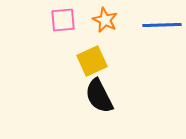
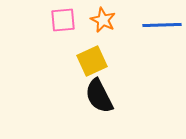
orange star: moved 2 px left
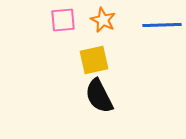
yellow square: moved 2 px right, 1 px up; rotated 12 degrees clockwise
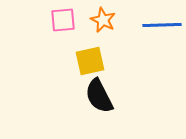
yellow square: moved 4 px left, 1 px down
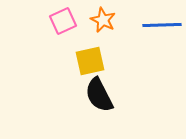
pink square: moved 1 px down; rotated 20 degrees counterclockwise
black semicircle: moved 1 px up
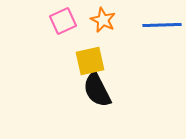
black semicircle: moved 2 px left, 5 px up
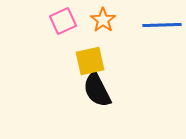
orange star: rotated 10 degrees clockwise
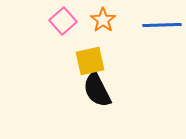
pink square: rotated 16 degrees counterclockwise
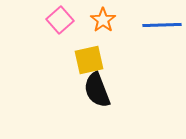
pink square: moved 3 px left, 1 px up
yellow square: moved 1 px left, 1 px up
black semicircle: rotated 6 degrees clockwise
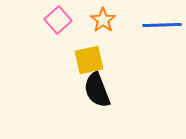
pink square: moved 2 px left
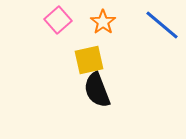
orange star: moved 2 px down
blue line: rotated 42 degrees clockwise
